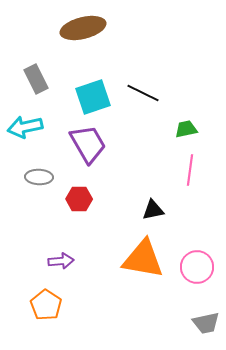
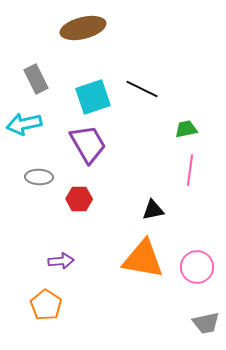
black line: moved 1 px left, 4 px up
cyan arrow: moved 1 px left, 3 px up
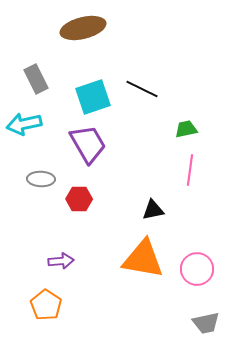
gray ellipse: moved 2 px right, 2 px down
pink circle: moved 2 px down
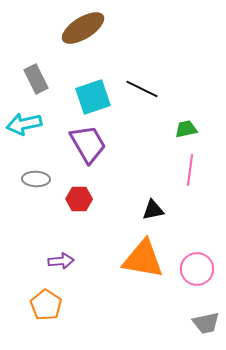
brown ellipse: rotated 18 degrees counterclockwise
gray ellipse: moved 5 px left
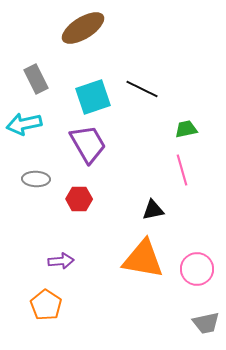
pink line: moved 8 px left; rotated 24 degrees counterclockwise
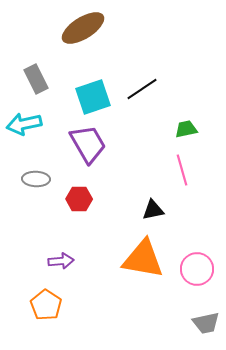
black line: rotated 60 degrees counterclockwise
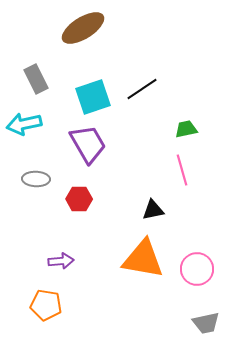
orange pentagon: rotated 24 degrees counterclockwise
